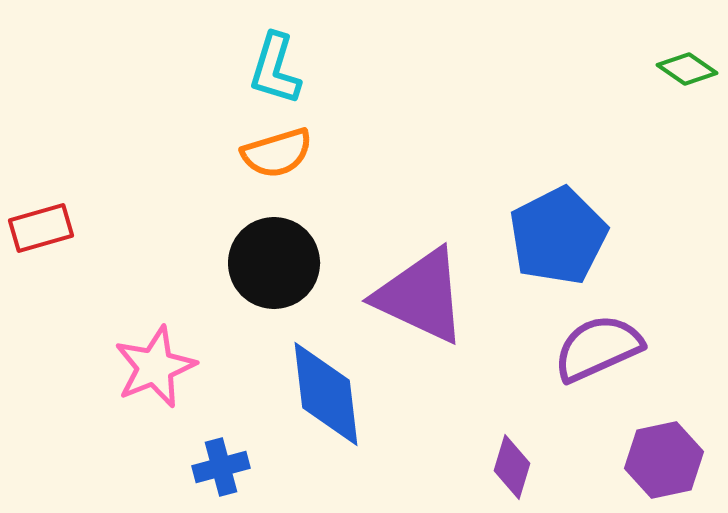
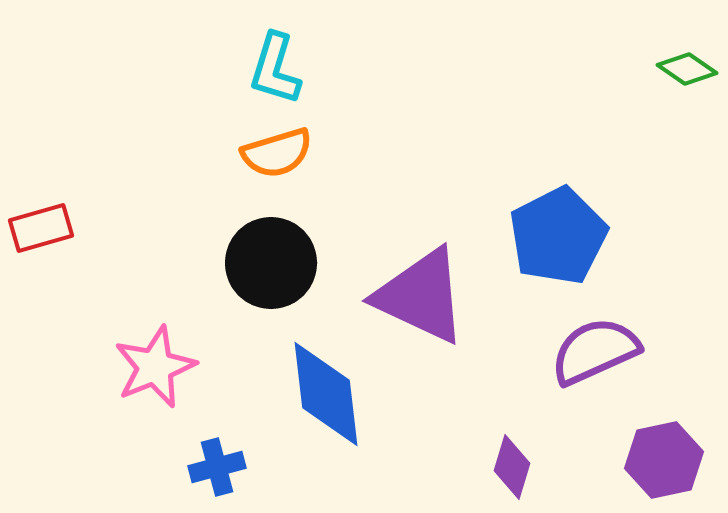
black circle: moved 3 px left
purple semicircle: moved 3 px left, 3 px down
blue cross: moved 4 px left
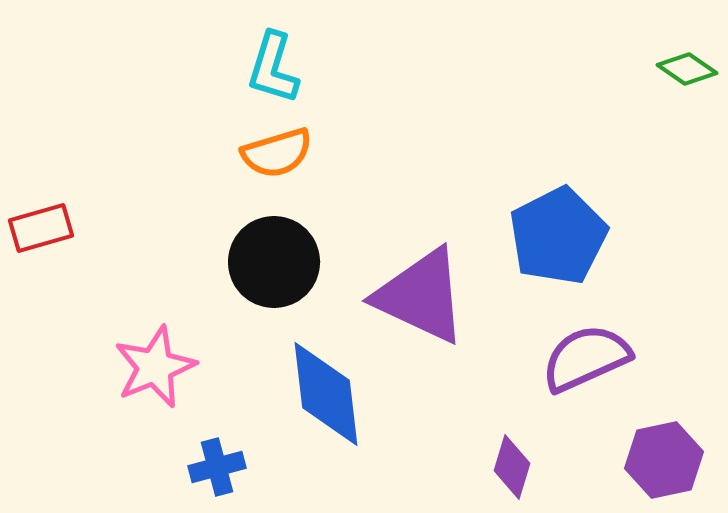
cyan L-shape: moved 2 px left, 1 px up
black circle: moved 3 px right, 1 px up
purple semicircle: moved 9 px left, 7 px down
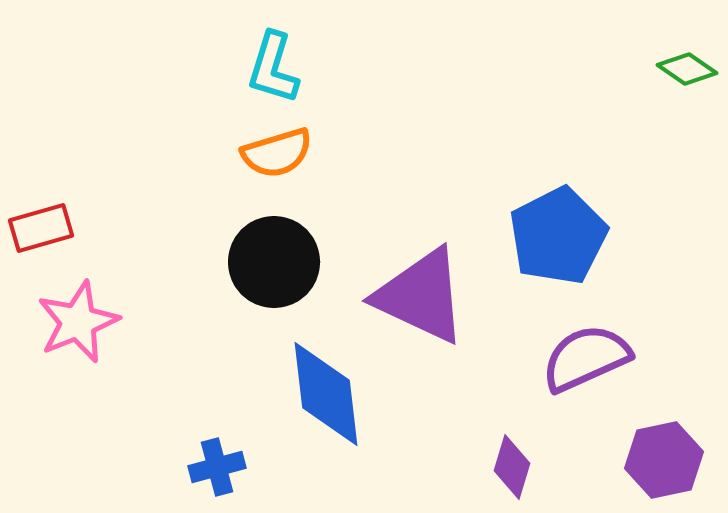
pink star: moved 77 px left, 45 px up
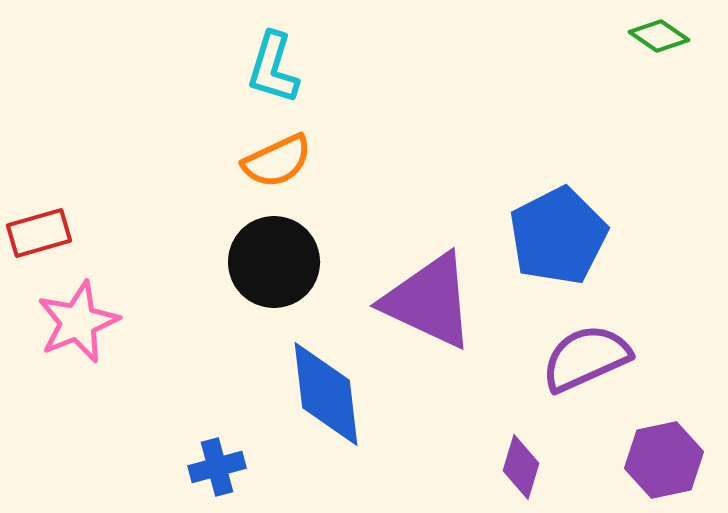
green diamond: moved 28 px left, 33 px up
orange semicircle: moved 8 px down; rotated 8 degrees counterclockwise
red rectangle: moved 2 px left, 5 px down
purple triangle: moved 8 px right, 5 px down
purple diamond: moved 9 px right
